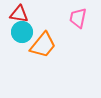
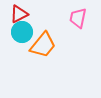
red triangle: rotated 36 degrees counterclockwise
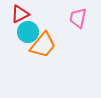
red triangle: moved 1 px right
cyan circle: moved 6 px right
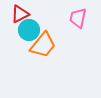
cyan circle: moved 1 px right, 2 px up
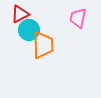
orange trapezoid: rotated 40 degrees counterclockwise
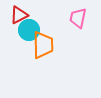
red triangle: moved 1 px left, 1 px down
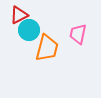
pink trapezoid: moved 16 px down
orange trapezoid: moved 4 px right, 3 px down; rotated 16 degrees clockwise
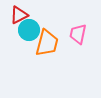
orange trapezoid: moved 5 px up
